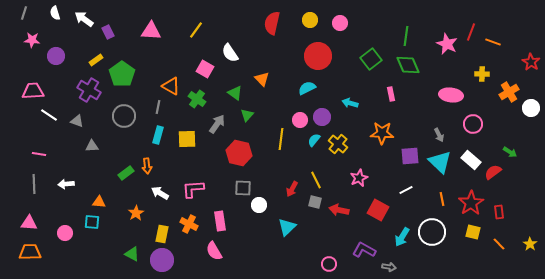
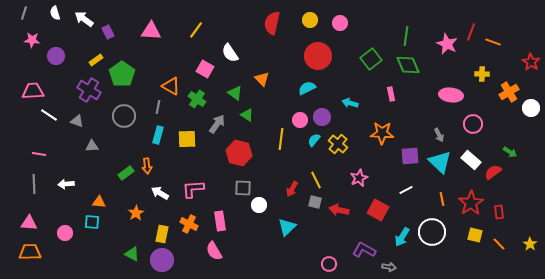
green triangle at (247, 115): rotated 40 degrees counterclockwise
yellow square at (473, 232): moved 2 px right, 3 px down
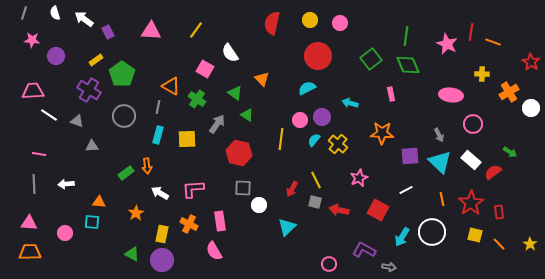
red line at (471, 32): rotated 12 degrees counterclockwise
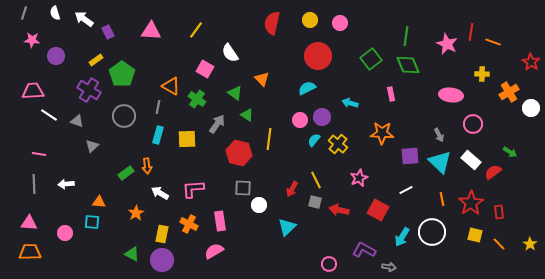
yellow line at (281, 139): moved 12 px left
gray triangle at (92, 146): rotated 40 degrees counterclockwise
pink semicircle at (214, 251): rotated 90 degrees clockwise
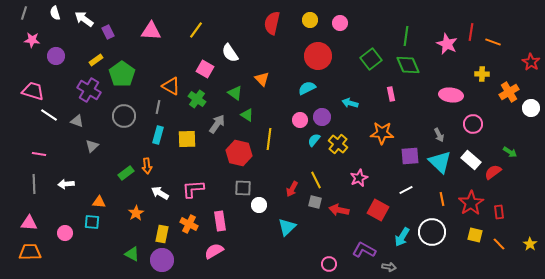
pink trapezoid at (33, 91): rotated 20 degrees clockwise
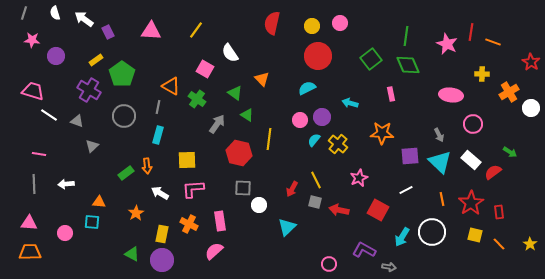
yellow circle at (310, 20): moved 2 px right, 6 px down
yellow square at (187, 139): moved 21 px down
pink semicircle at (214, 251): rotated 12 degrees counterclockwise
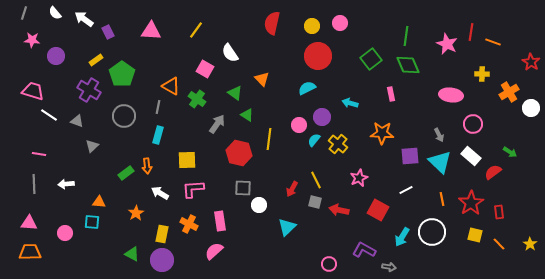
white semicircle at (55, 13): rotated 24 degrees counterclockwise
pink circle at (300, 120): moved 1 px left, 5 px down
white rectangle at (471, 160): moved 4 px up
